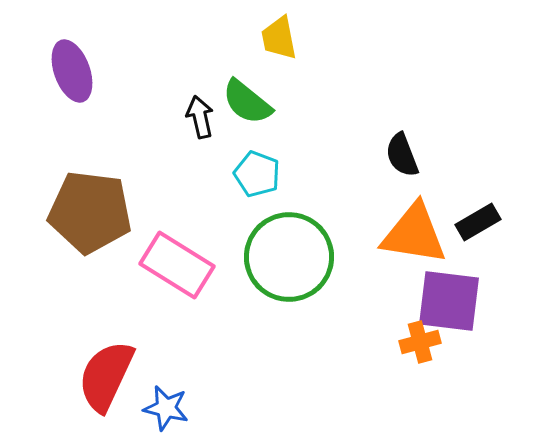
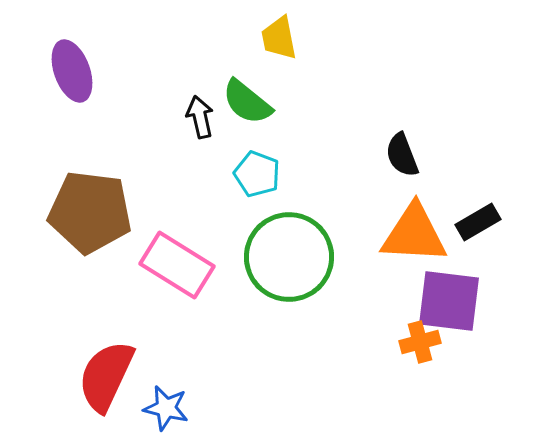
orange triangle: rotated 6 degrees counterclockwise
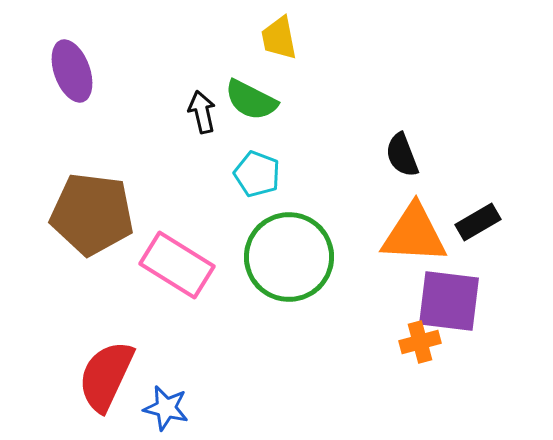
green semicircle: moved 4 px right, 2 px up; rotated 12 degrees counterclockwise
black arrow: moved 2 px right, 5 px up
brown pentagon: moved 2 px right, 2 px down
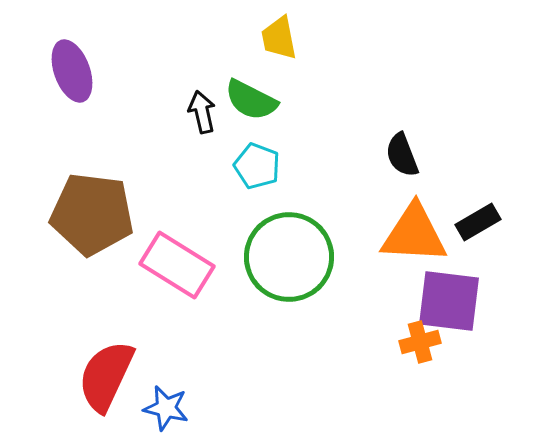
cyan pentagon: moved 8 px up
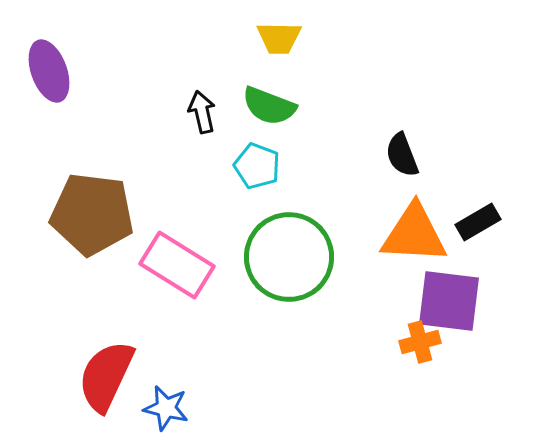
yellow trapezoid: rotated 78 degrees counterclockwise
purple ellipse: moved 23 px left
green semicircle: moved 18 px right, 6 px down; rotated 6 degrees counterclockwise
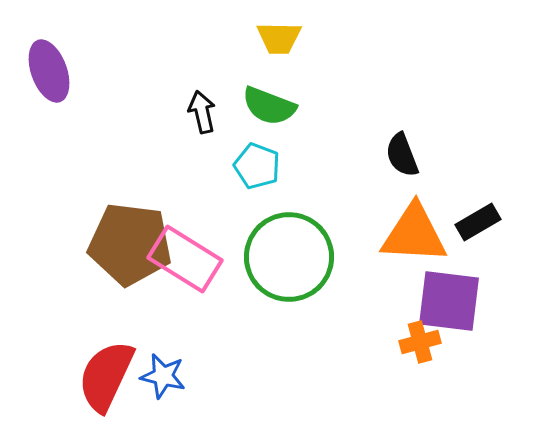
brown pentagon: moved 38 px right, 30 px down
pink rectangle: moved 8 px right, 6 px up
blue star: moved 3 px left, 32 px up
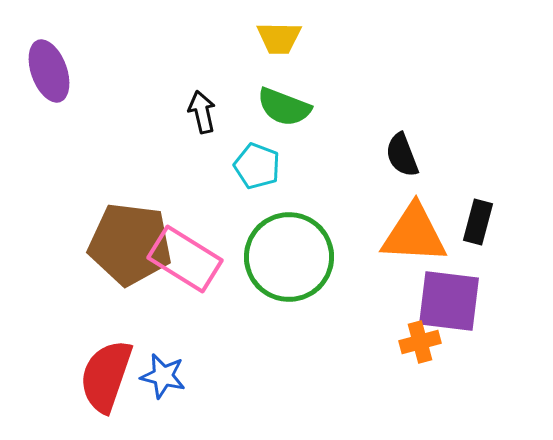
green semicircle: moved 15 px right, 1 px down
black rectangle: rotated 45 degrees counterclockwise
red semicircle: rotated 6 degrees counterclockwise
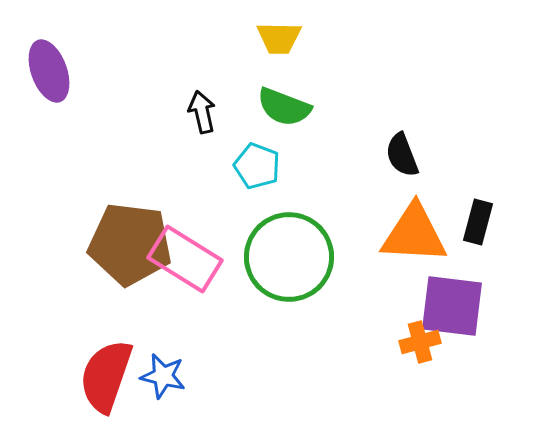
purple square: moved 3 px right, 5 px down
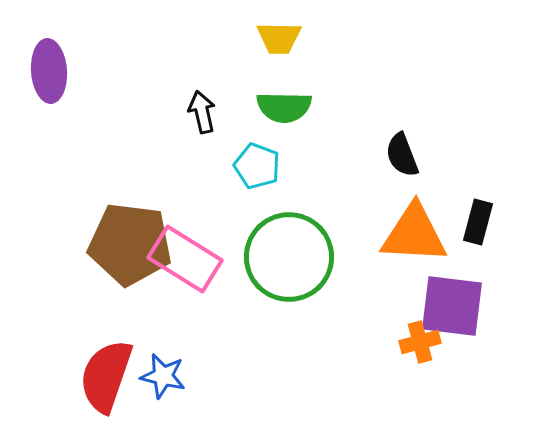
purple ellipse: rotated 16 degrees clockwise
green semicircle: rotated 20 degrees counterclockwise
